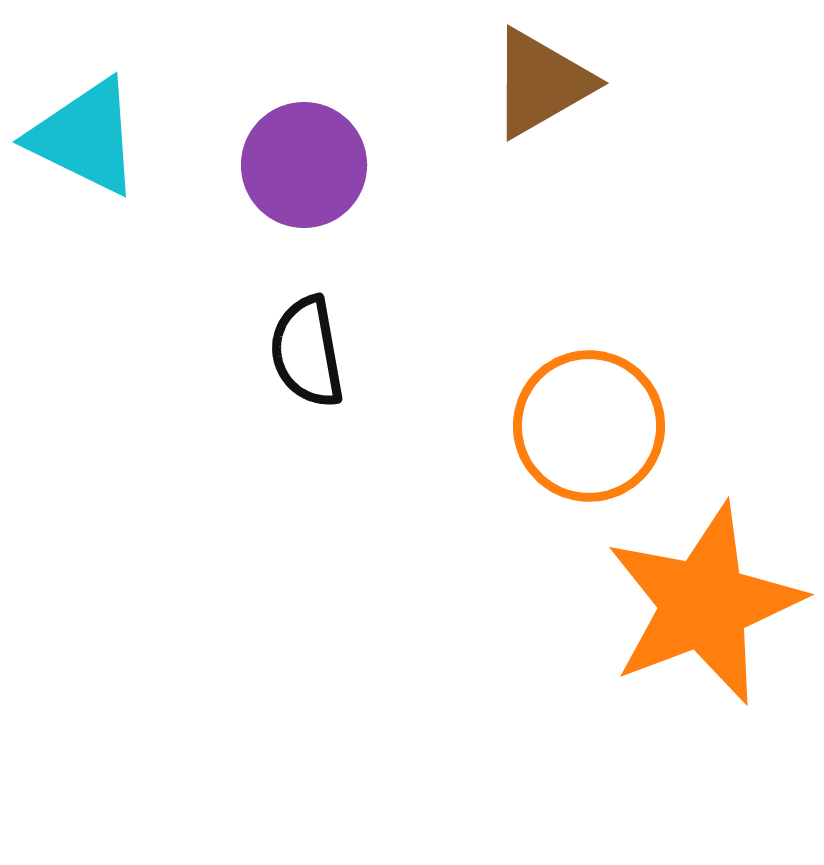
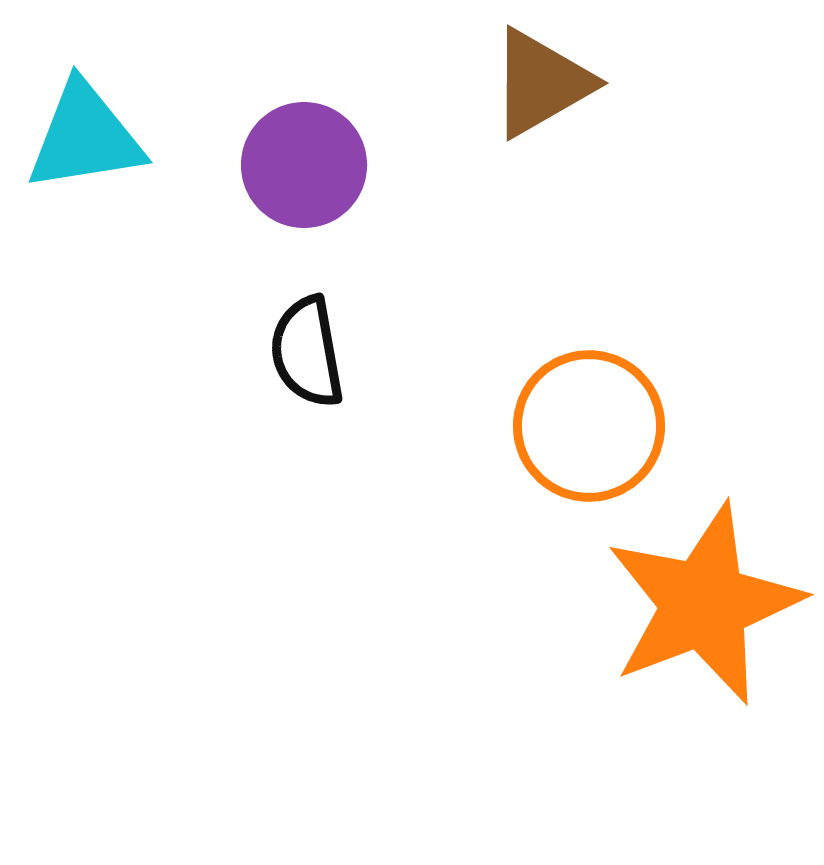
cyan triangle: rotated 35 degrees counterclockwise
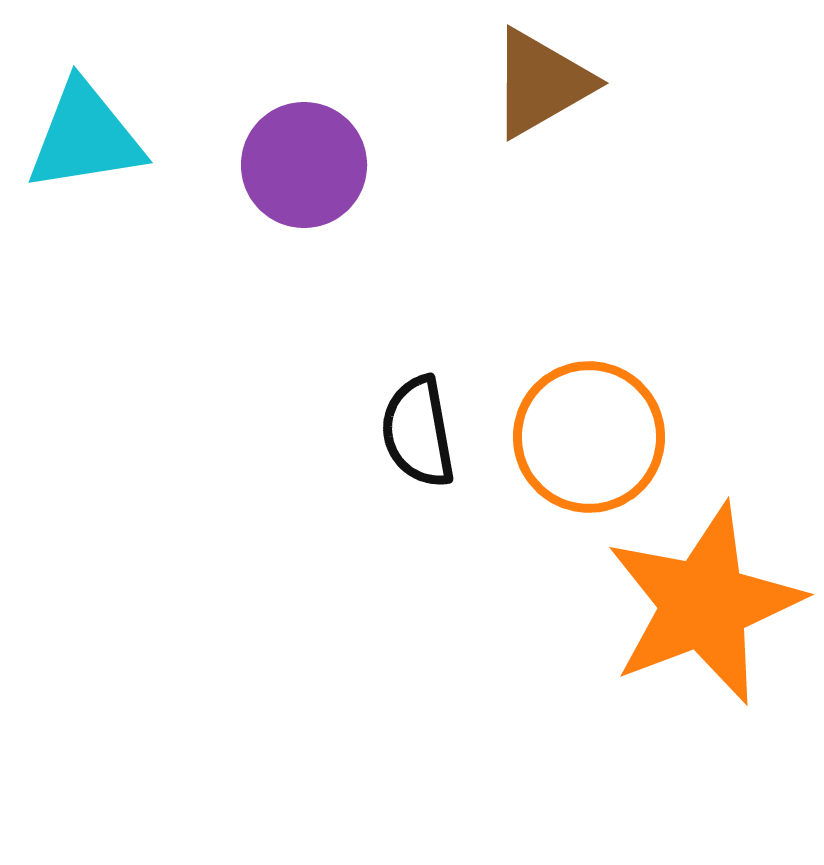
black semicircle: moved 111 px right, 80 px down
orange circle: moved 11 px down
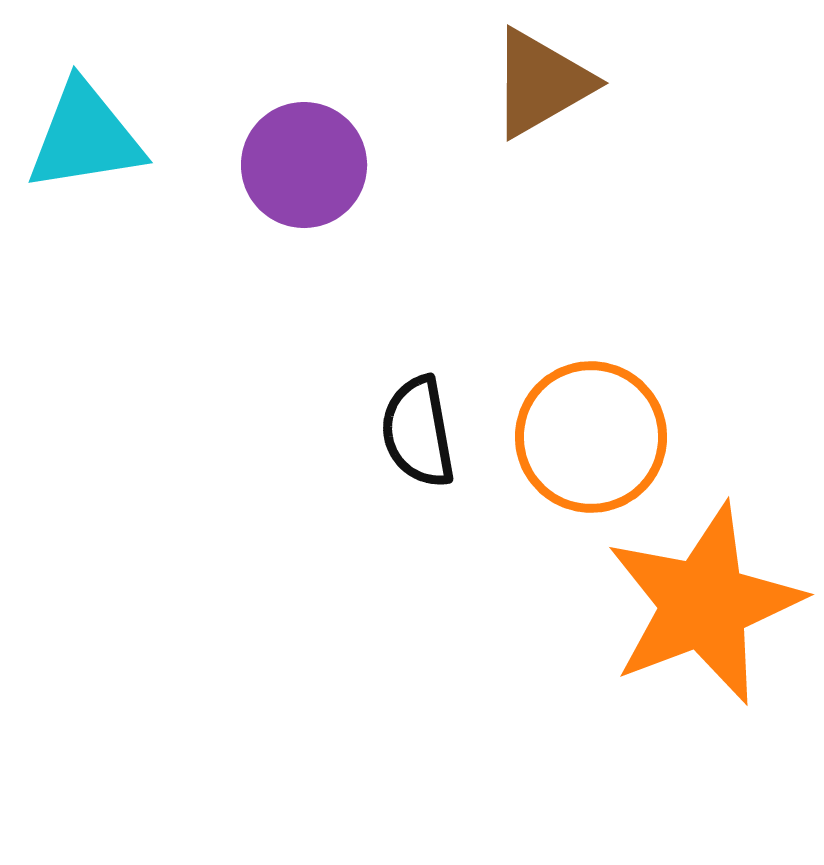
orange circle: moved 2 px right
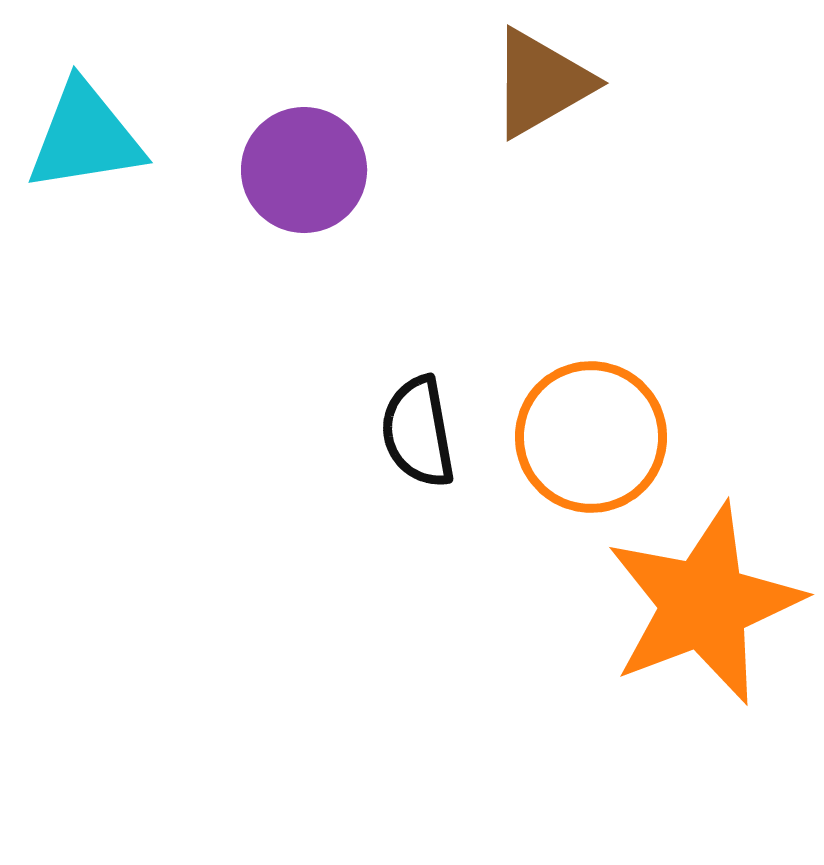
purple circle: moved 5 px down
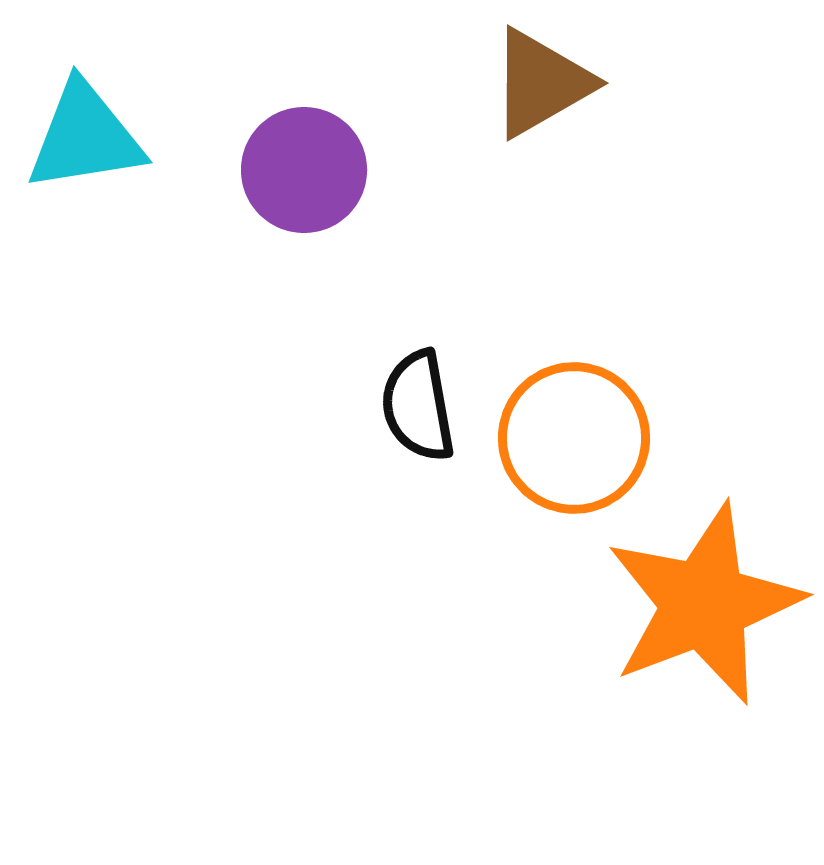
black semicircle: moved 26 px up
orange circle: moved 17 px left, 1 px down
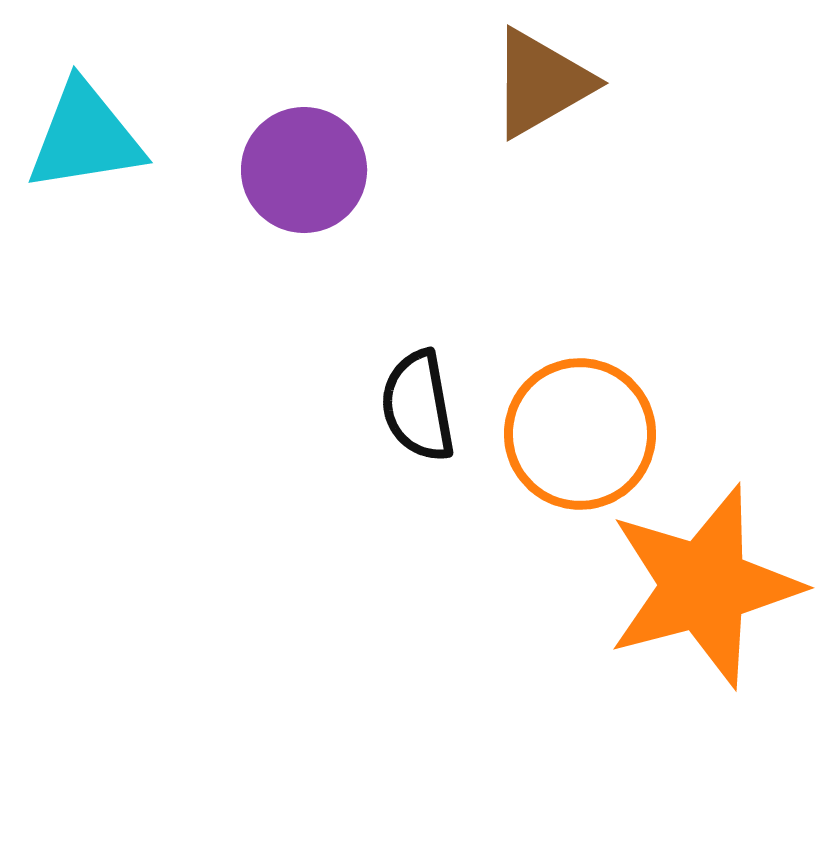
orange circle: moved 6 px right, 4 px up
orange star: moved 18 px up; rotated 6 degrees clockwise
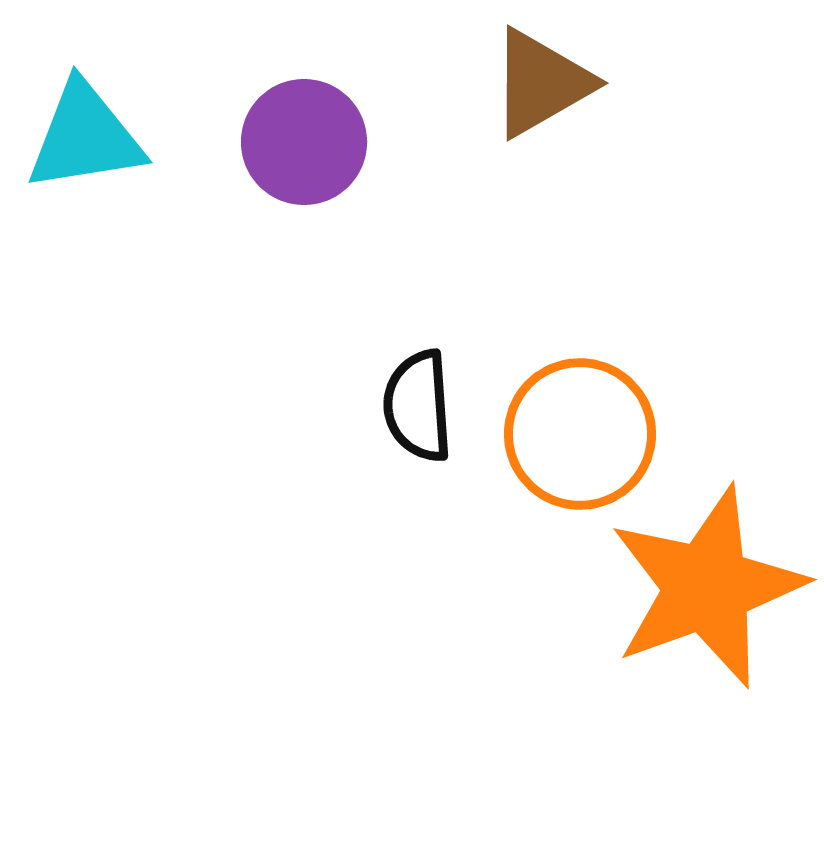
purple circle: moved 28 px up
black semicircle: rotated 6 degrees clockwise
orange star: moved 3 px right, 1 px down; rotated 5 degrees counterclockwise
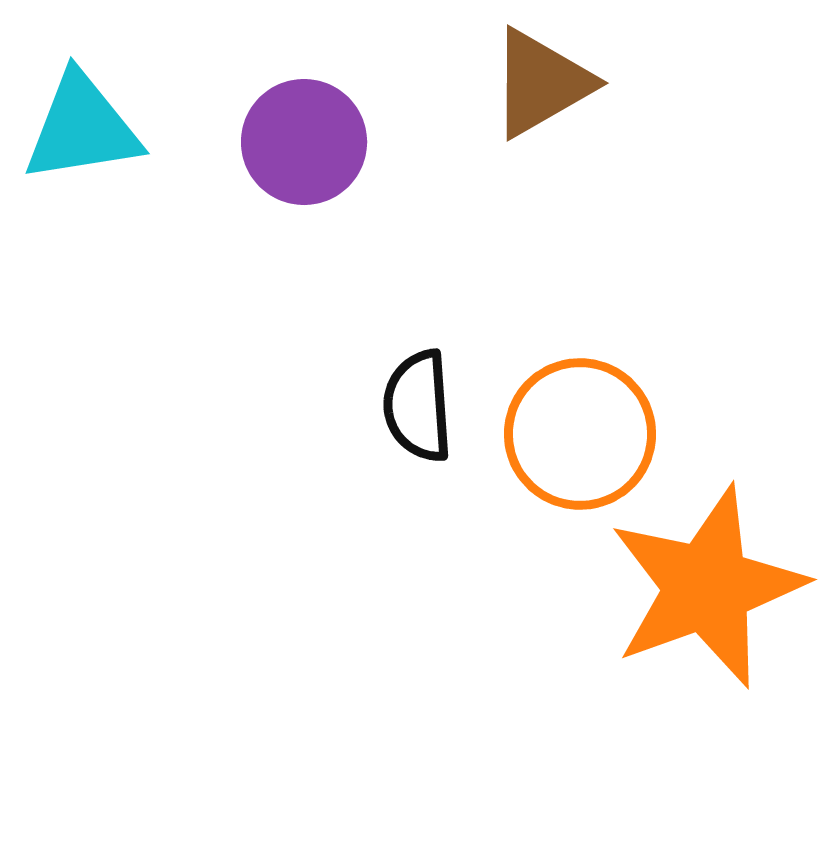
cyan triangle: moved 3 px left, 9 px up
